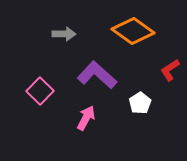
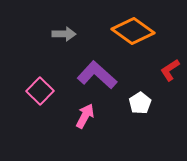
pink arrow: moved 1 px left, 2 px up
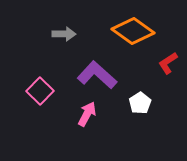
red L-shape: moved 2 px left, 7 px up
pink arrow: moved 2 px right, 2 px up
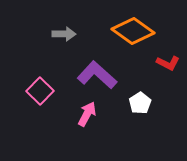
red L-shape: rotated 120 degrees counterclockwise
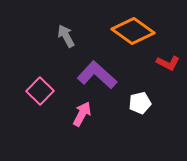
gray arrow: moved 2 px right, 2 px down; rotated 120 degrees counterclockwise
white pentagon: rotated 20 degrees clockwise
pink arrow: moved 5 px left
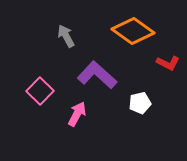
pink arrow: moved 5 px left
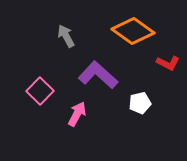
purple L-shape: moved 1 px right
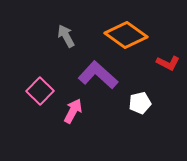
orange diamond: moved 7 px left, 4 px down
pink arrow: moved 4 px left, 3 px up
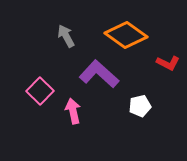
purple L-shape: moved 1 px right, 1 px up
white pentagon: moved 3 px down
pink arrow: rotated 40 degrees counterclockwise
